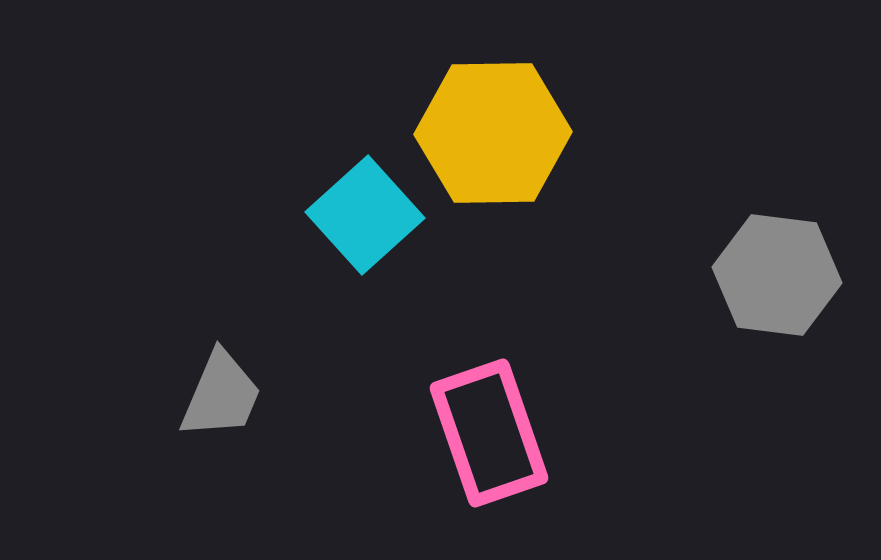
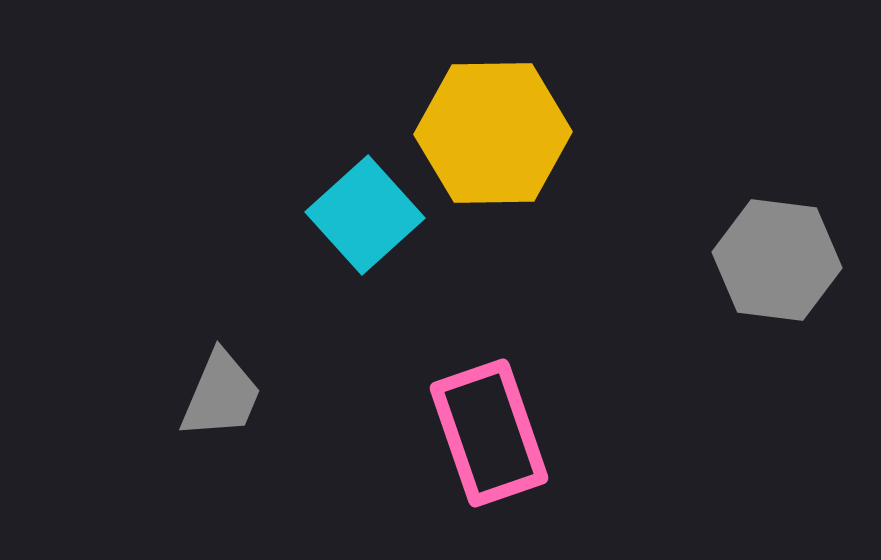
gray hexagon: moved 15 px up
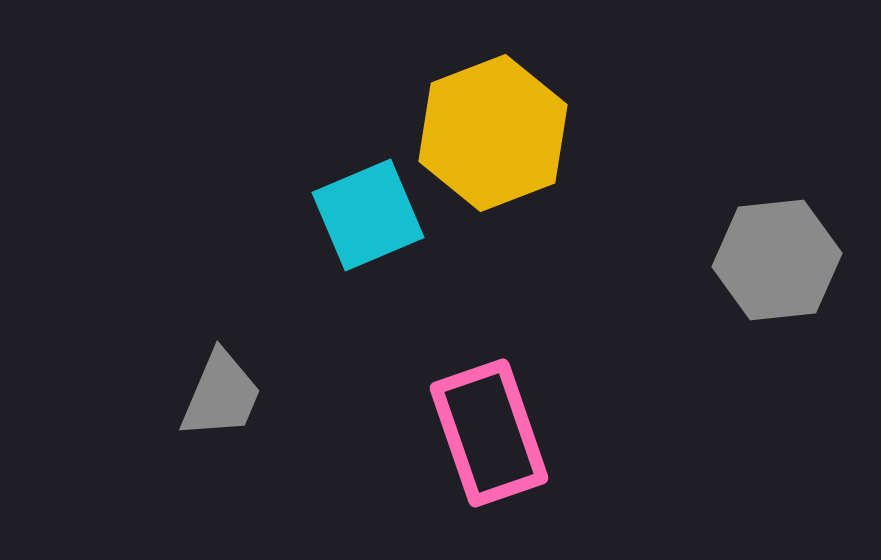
yellow hexagon: rotated 20 degrees counterclockwise
cyan square: moved 3 px right; rotated 19 degrees clockwise
gray hexagon: rotated 13 degrees counterclockwise
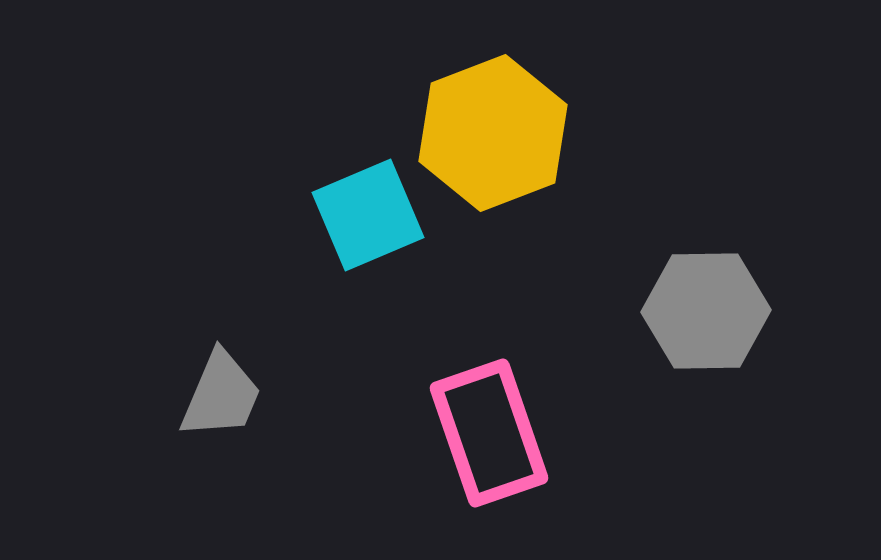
gray hexagon: moved 71 px left, 51 px down; rotated 5 degrees clockwise
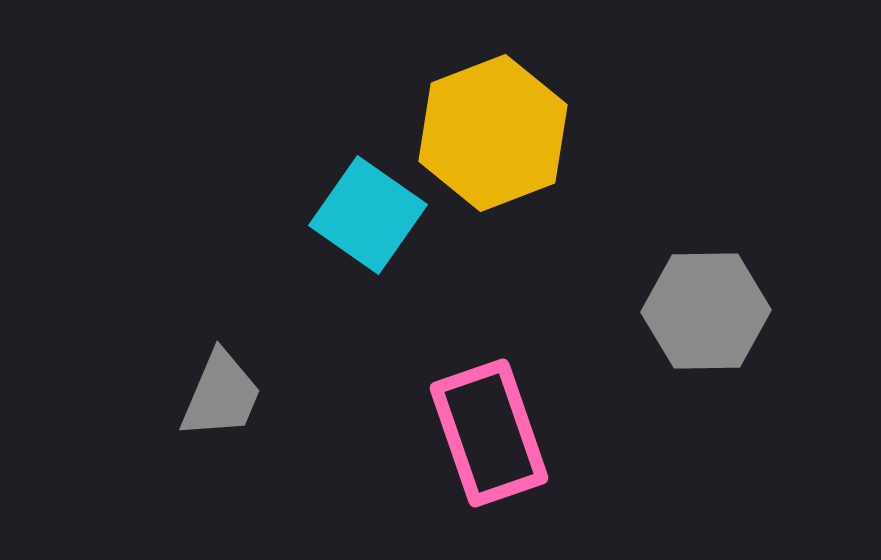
cyan square: rotated 32 degrees counterclockwise
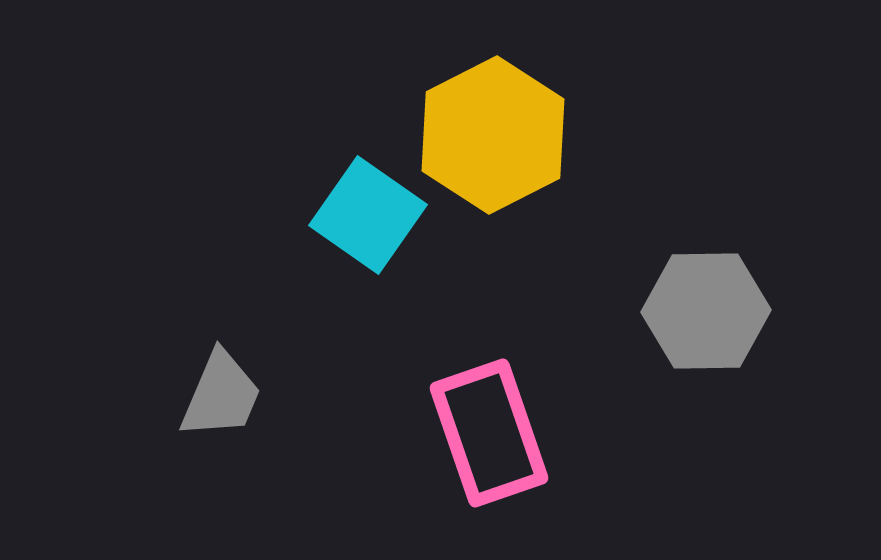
yellow hexagon: moved 2 px down; rotated 6 degrees counterclockwise
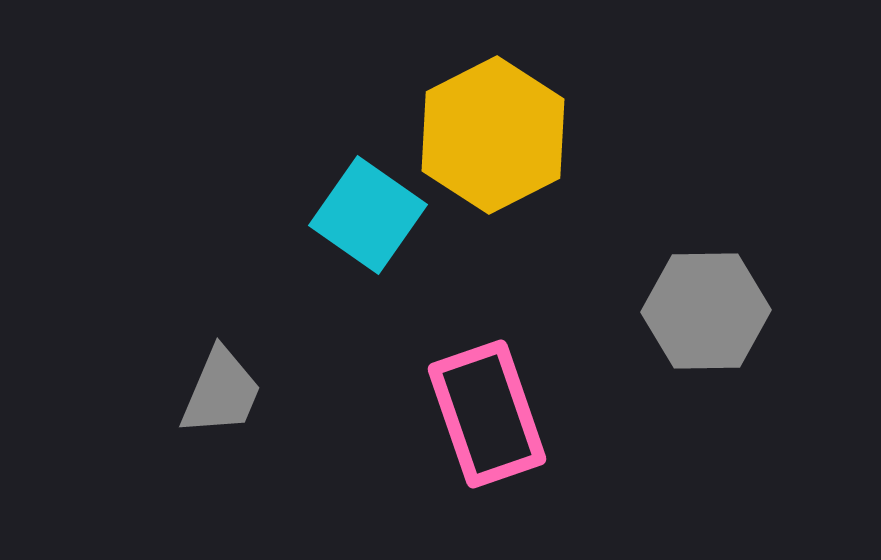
gray trapezoid: moved 3 px up
pink rectangle: moved 2 px left, 19 px up
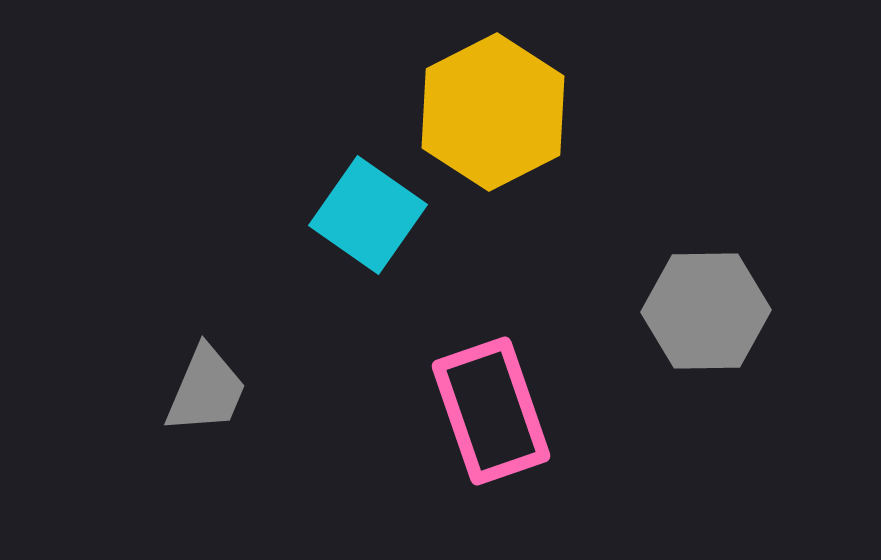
yellow hexagon: moved 23 px up
gray trapezoid: moved 15 px left, 2 px up
pink rectangle: moved 4 px right, 3 px up
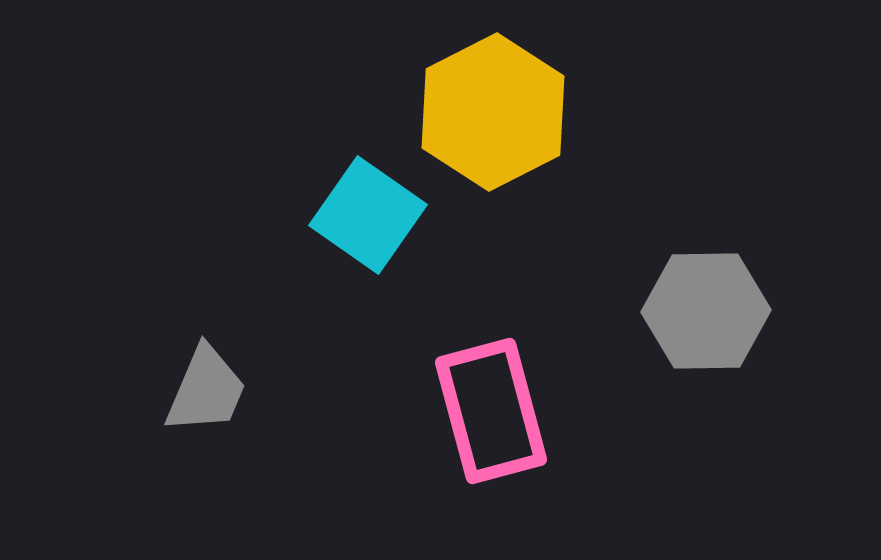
pink rectangle: rotated 4 degrees clockwise
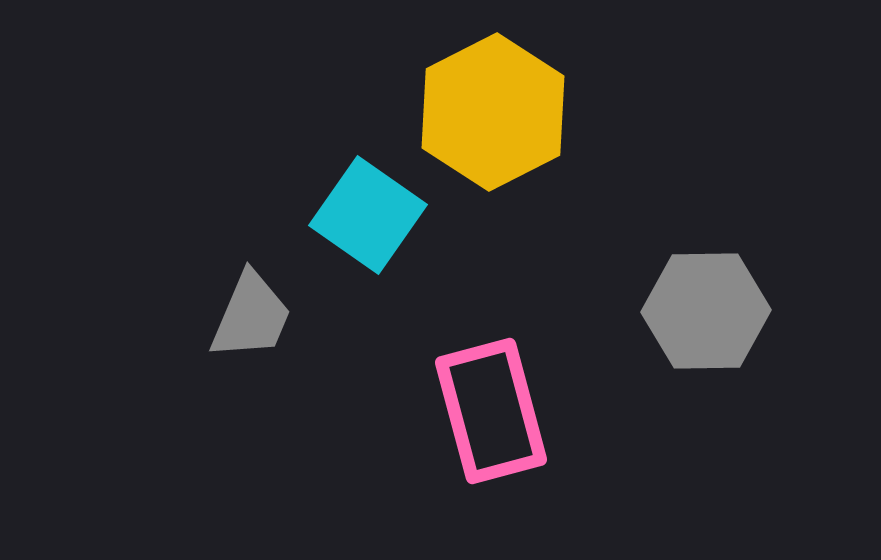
gray trapezoid: moved 45 px right, 74 px up
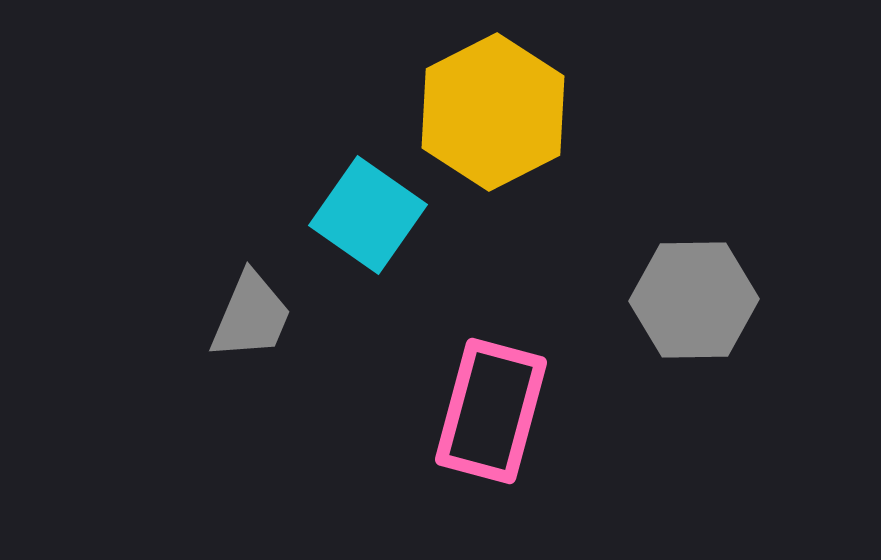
gray hexagon: moved 12 px left, 11 px up
pink rectangle: rotated 30 degrees clockwise
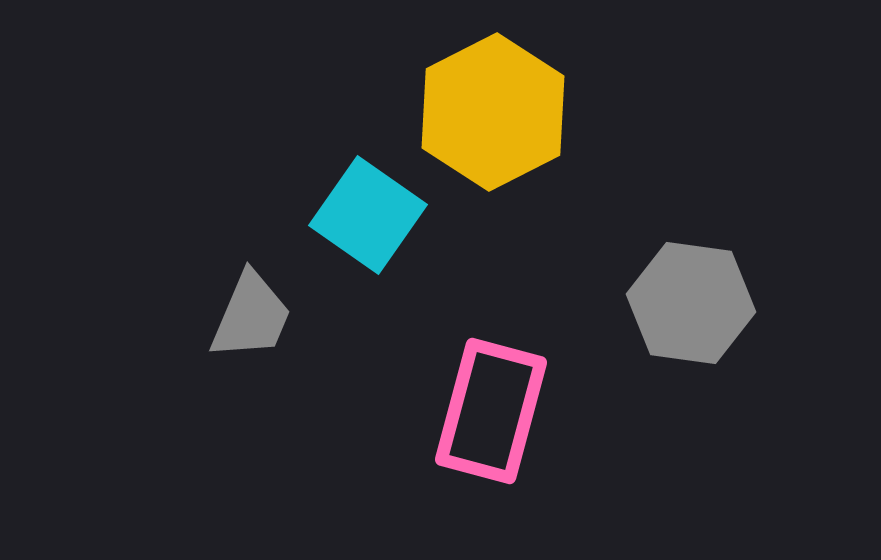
gray hexagon: moved 3 px left, 3 px down; rotated 9 degrees clockwise
